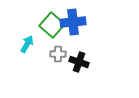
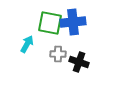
green square: moved 2 px left, 2 px up; rotated 30 degrees counterclockwise
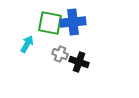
gray cross: moved 2 px right; rotated 21 degrees clockwise
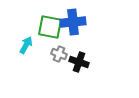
green square: moved 4 px down
cyan arrow: moved 1 px left, 1 px down
gray cross: moved 1 px left
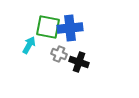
blue cross: moved 3 px left, 6 px down
green square: moved 2 px left
cyan arrow: moved 3 px right
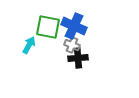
blue cross: moved 4 px right, 2 px up; rotated 30 degrees clockwise
gray cross: moved 13 px right, 9 px up
black cross: moved 1 px left, 4 px up; rotated 24 degrees counterclockwise
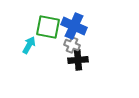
black cross: moved 2 px down
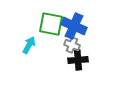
green square: moved 3 px right, 3 px up
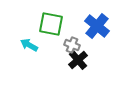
blue cross: moved 23 px right; rotated 15 degrees clockwise
cyan arrow: rotated 90 degrees counterclockwise
black cross: rotated 36 degrees counterclockwise
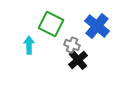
green square: rotated 15 degrees clockwise
cyan arrow: rotated 60 degrees clockwise
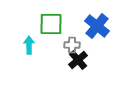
green square: rotated 25 degrees counterclockwise
gray cross: rotated 21 degrees counterclockwise
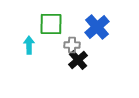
blue cross: moved 1 px down; rotated 10 degrees clockwise
